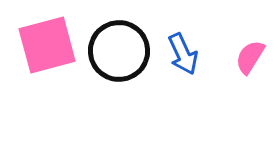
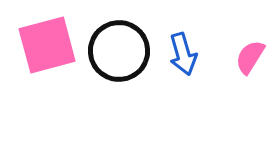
blue arrow: rotated 9 degrees clockwise
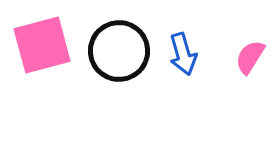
pink square: moved 5 px left
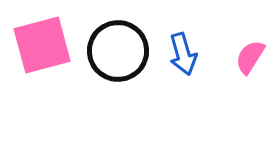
black circle: moved 1 px left
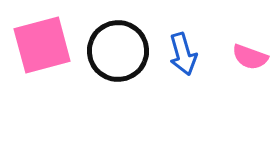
pink semicircle: rotated 102 degrees counterclockwise
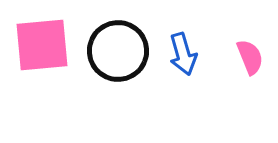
pink square: rotated 10 degrees clockwise
pink semicircle: rotated 132 degrees counterclockwise
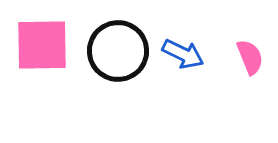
pink square: rotated 4 degrees clockwise
blue arrow: rotated 48 degrees counterclockwise
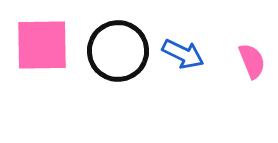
pink semicircle: moved 2 px right, 4 px down
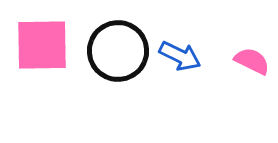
blue arrow: moved 3 px left, 2 px down
pink semicircle: rotated 42 degrees counterclockwise
